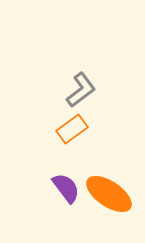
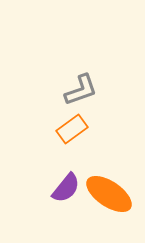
gray L-shape: rotated 18 degrees clockwise
purple semicircle: rotated 76 degrees clockwise
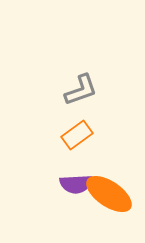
orange rectangle: moved 5 px right, 6 px down
purple semicircle: moved 10 px right, 4 px up; rotated 48 degrees clockwise
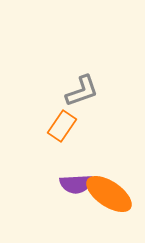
gray L-shape: moved 1 px right, 1 px down
orange rectangle: moved 15 px left, 9 px up; rotated 20 degrees counterclockwise
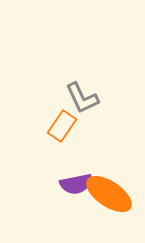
gray L-shape: moved 7 px down; rotated 84 degrees clockwise
purple semicircle: rotated 8 degrees counterclockwise
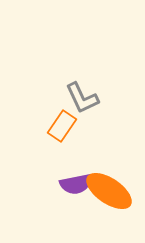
orange ellipse: moved 3 px up
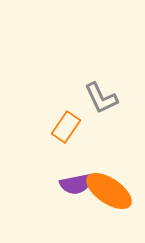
gray L-shape: moved 19 px right
orange rectangle: moved 4 px right, 1 px down
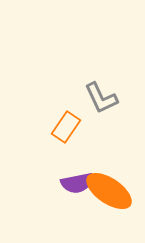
purple semicircle: moved 1 px right, 1 px up
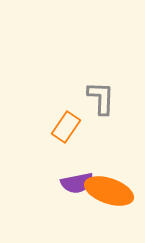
gray L-shape: rotated 153 degrees counterclockwise
orange ellipse: rotated 15 degrees counterclockwise
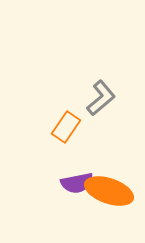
gray L-shape: rotated 48 degrees clockwise
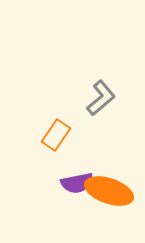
orange rectangle: moved 10 px left, 8 px down
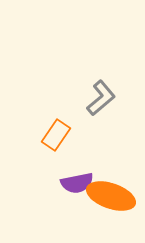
orange ellipse: moved 2 px right, 5 px down
